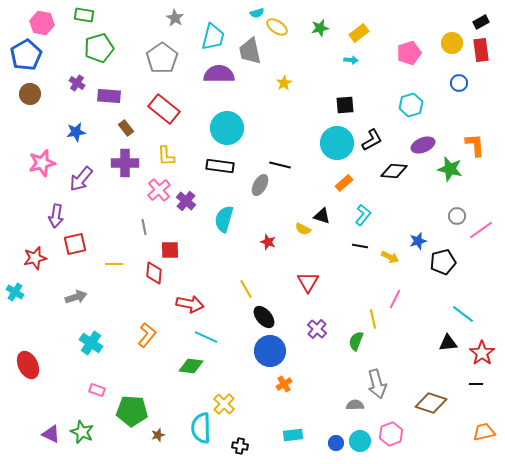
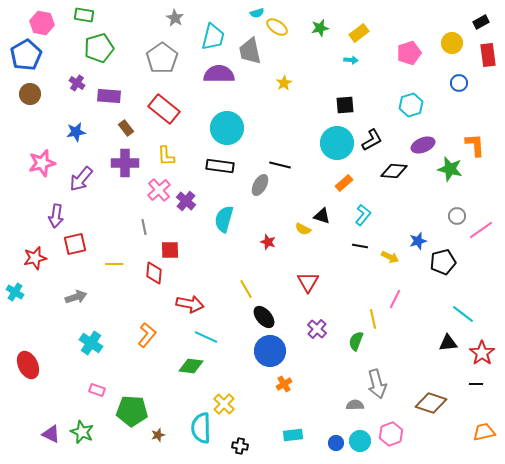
red rectangle at (481, 50): moved 7 px right, 5 px down
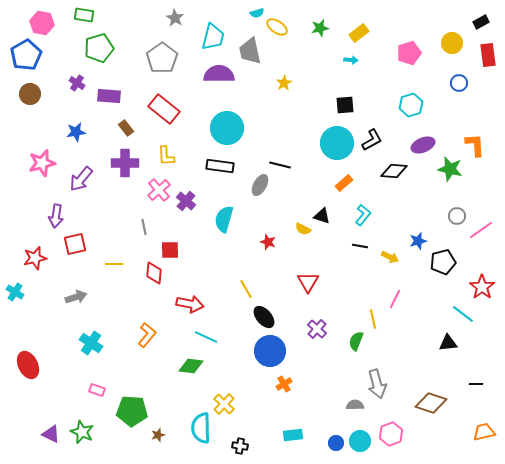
red star at (482, 353): moved 66 px up
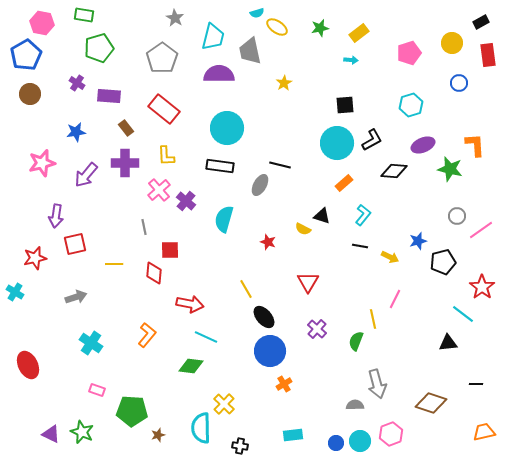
purple arrow at (81, 179): moved 5 px right, 4 px up
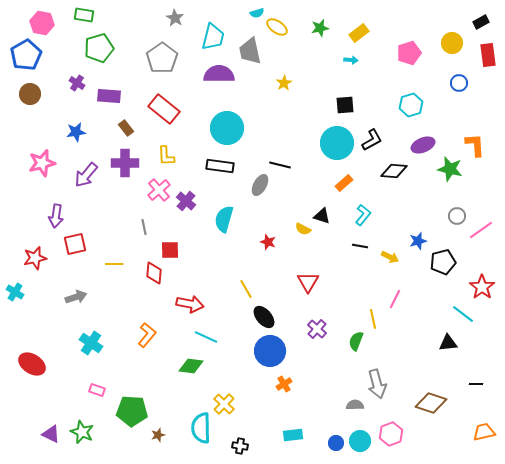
red ellipse at (28, 365): moved 4 px right, 1 px up; rotated 32 degrees counterclockwise
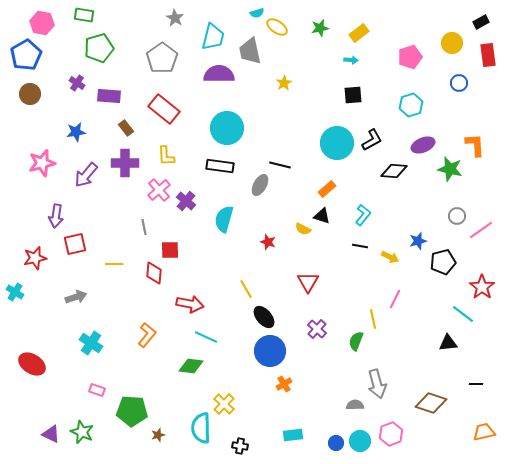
pink pentagon at (409, 53): moved 1 px right, 4 px down
black square at (345, 105): moved 8 px right, 10 px up
orange rectangle at (344, 183): moved 17 px left, 6 px down
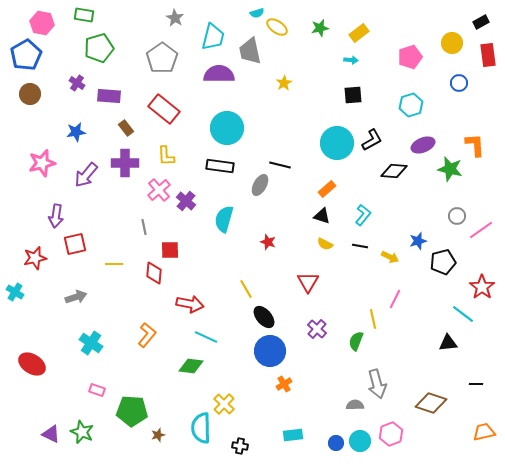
yellow semicircle at (303, 229): moved 22 px right, 15 px down
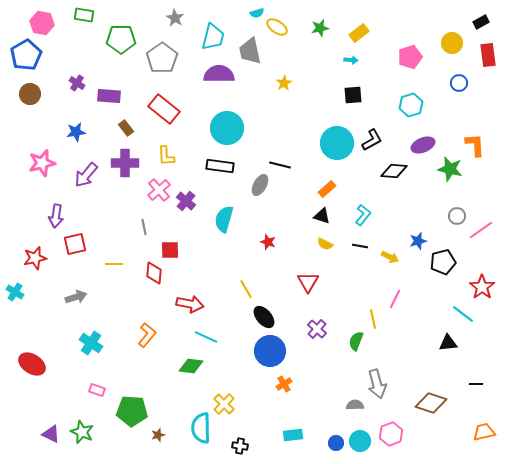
green pentagon at (99, 48): moved 22 px right, 9 px up; rotated 16 degrees clockwise
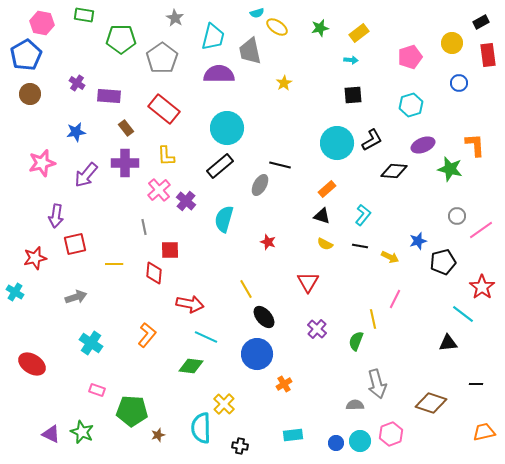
black rectangle at (220, 166): rotated 48 degrees counterclockwise
blue circle at (270, 351): moved 13 px left, 3 px down
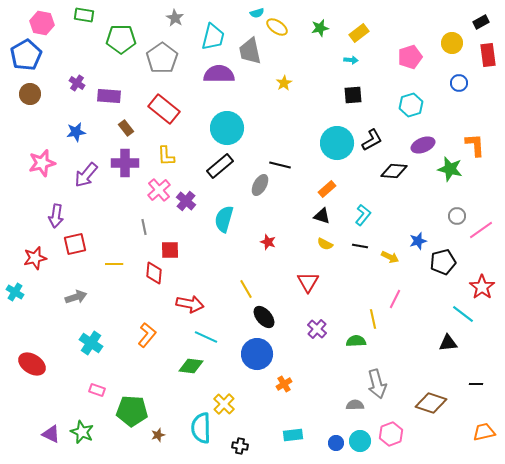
green semicircle at (356, 341): rotated 66 degrees clockwise
